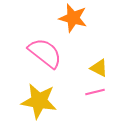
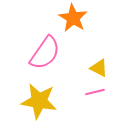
orange star: rotated 16 degrees clockwise
pink semicircle: rotated 87 degrees clockwise
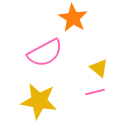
pink semicircle: rotated 27 degrees clockwise
yellow triangle: rotated 12 degrees clockwise
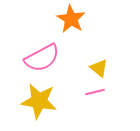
orange star: moved 2 px left, 1 px down
pink semicircle: moved 3 px left, 5 px down
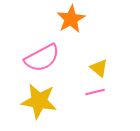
orange star: rotated 12 degrees clockwise
